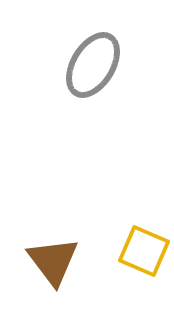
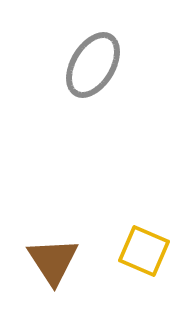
brown triangle: rotated 4 degrees clockwise
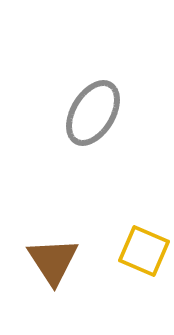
gray ellipse: moved 48 px down
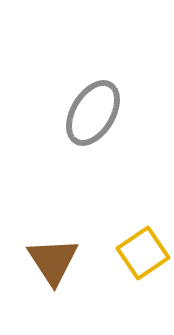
yellow square: moved 1 px left, 2 px down; rotated 33 degrees clockwise
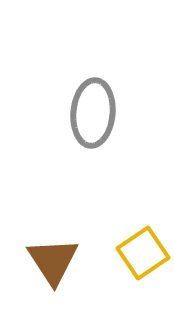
gray ellipse: rotated 26 degrees counterclockwise
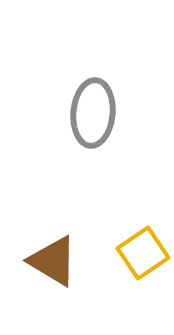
brown triangle: rotated 26 degrees counterclockwise
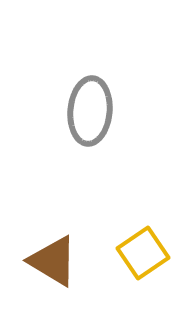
gray ellipse: moved 3 px left, 2 px up
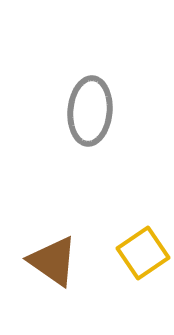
brown triangle: rotated 4 degrees clockwise
